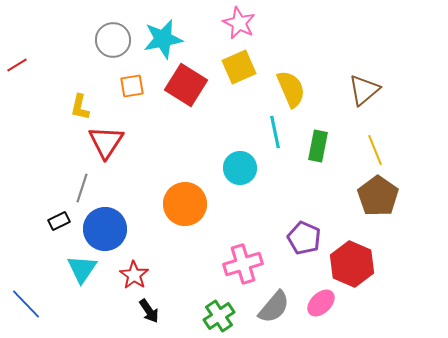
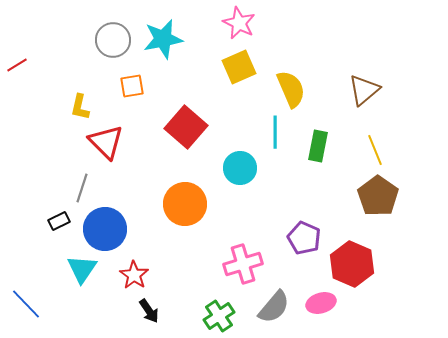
red square: moved 42 px down; rotated 9 degrees clockwise
cyan line: rotated 12 degrees clockwise
red triangle: rotated 18 degrees counterclockwise
pink ellipse: rotated 28 degrees clockwise
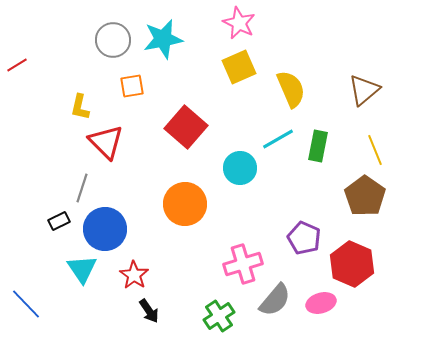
cyan line: moved 3 px right, 7 px down; rotated 60 degrees clockwise
brown pentagon: moved 13 px left
cyan triangle: rotated 8 degrees counterclockwise
gray semicircle: moved 1 px right, 7 px up
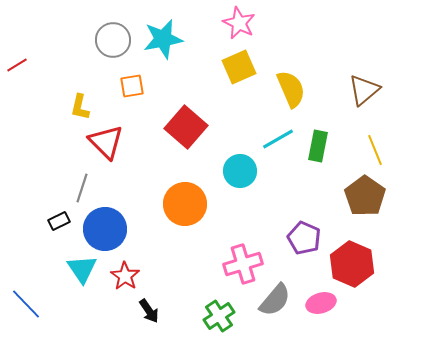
cyan circle: moved 3 px down
red star: moved 9 px left, 1 px down
